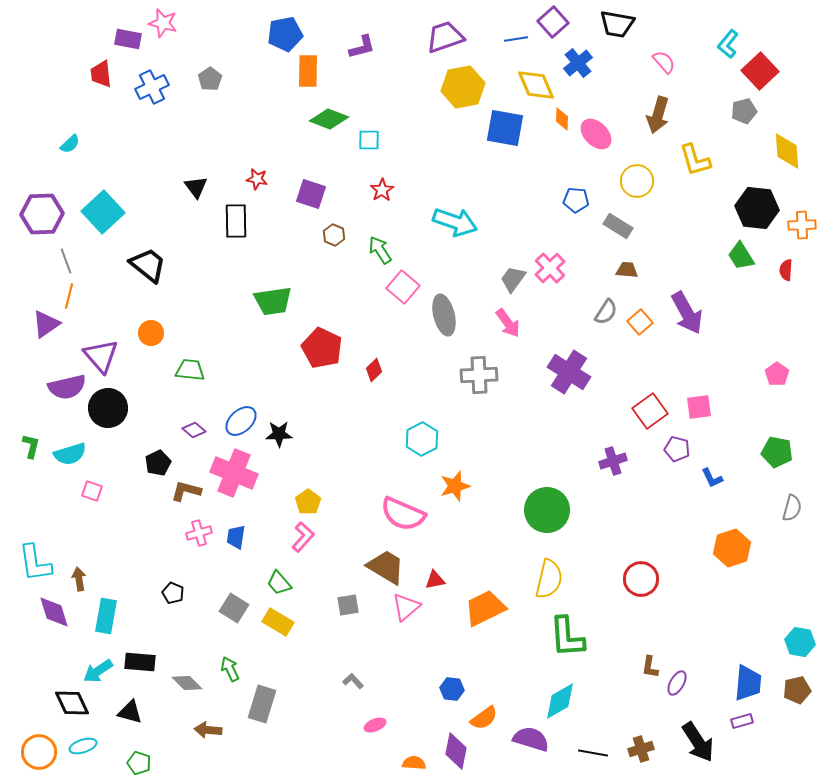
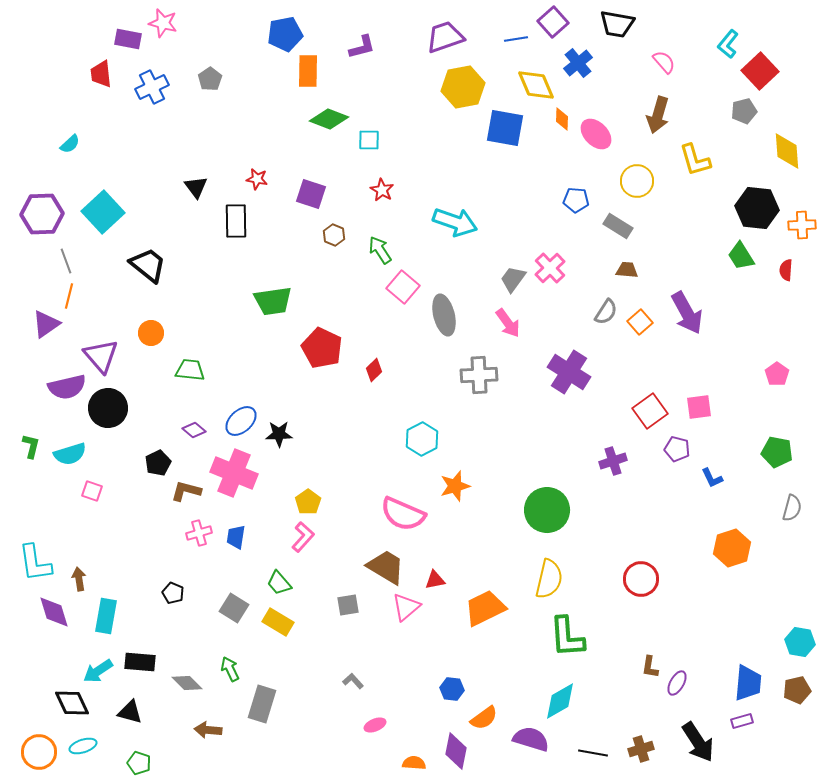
red star at (382, 190): rotated 10 degrees counterclockwise
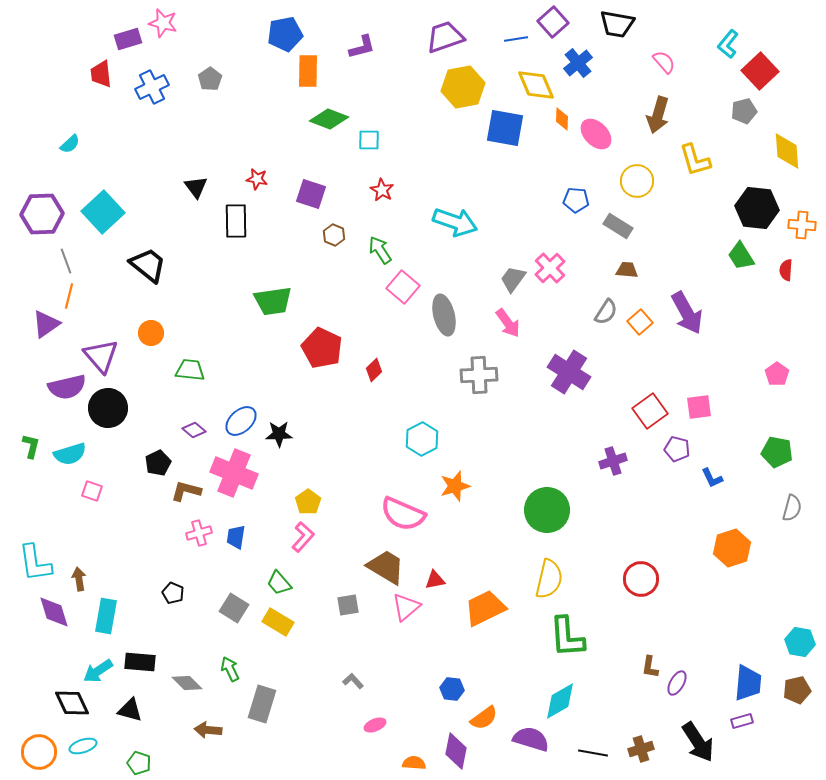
purple rectangle at (128, 39): rotated 28 degrees counterclockwise
orange cross at (802, 225): rotated 8 degrees clockwise
black triangle at (130, 712): moved 2 px up
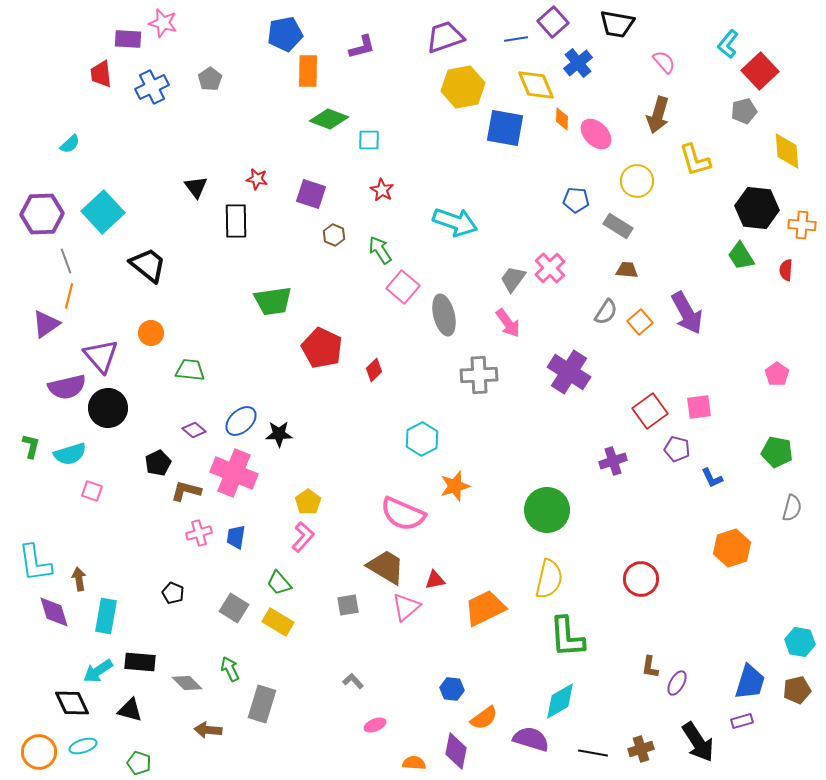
purple rectangle at (128, 39): rotated 20 degrees clockwise
blue trapezoid at (748, 683): moved 2 px right, 1 px up; rotated 12 degrees clockwise
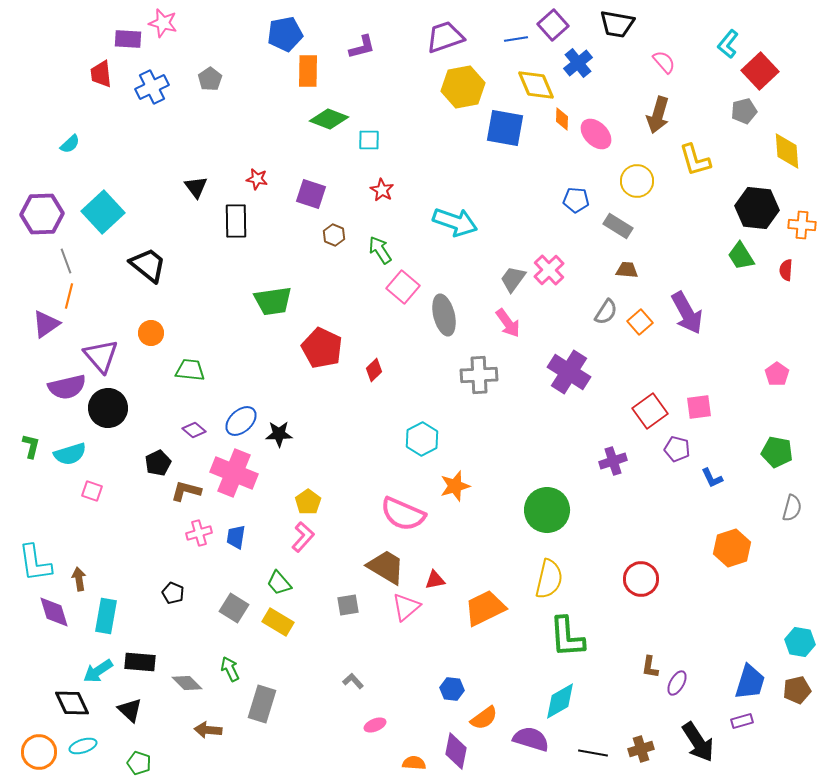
purple square at (553, 22): moved 3 px down
pink cross at (550, 268): moved 1 px left, 2 px down
black triangle at (130, 710): rotated 28 degrees clockwise
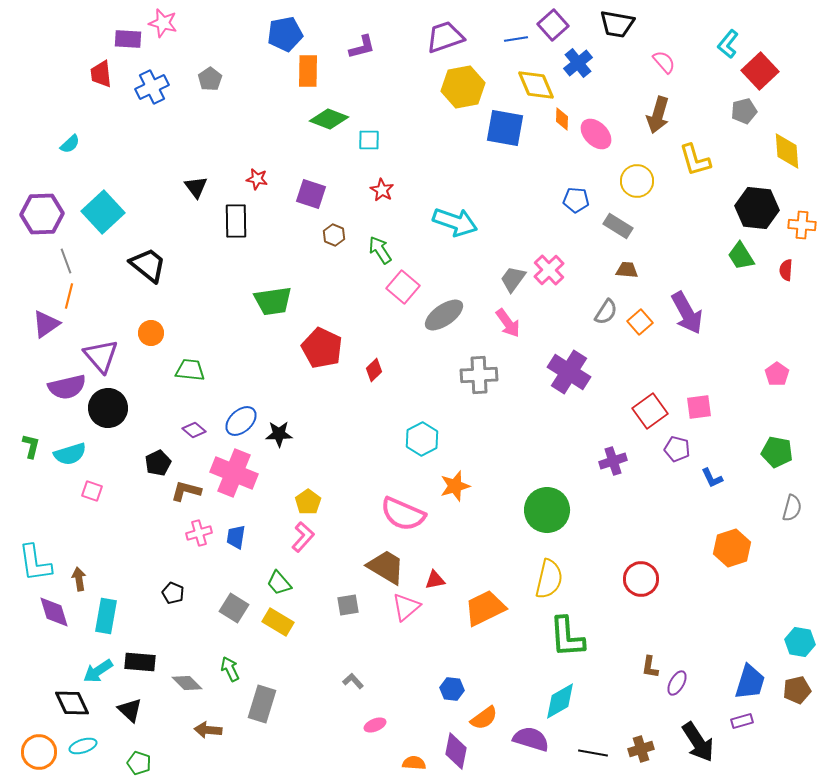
gray ellipse at (444, 315): rotated 69 degrees clockwise
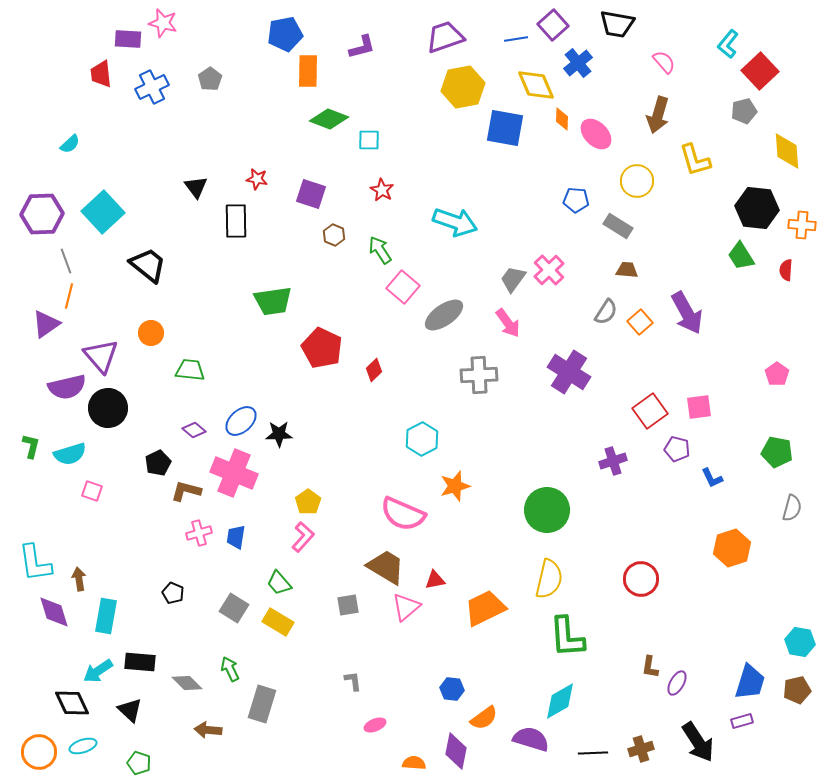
gray L-shape at (353, 681): rotated 35 degrees clockwise
black line at (593, 753): rotated 12 degrees counterclockwise
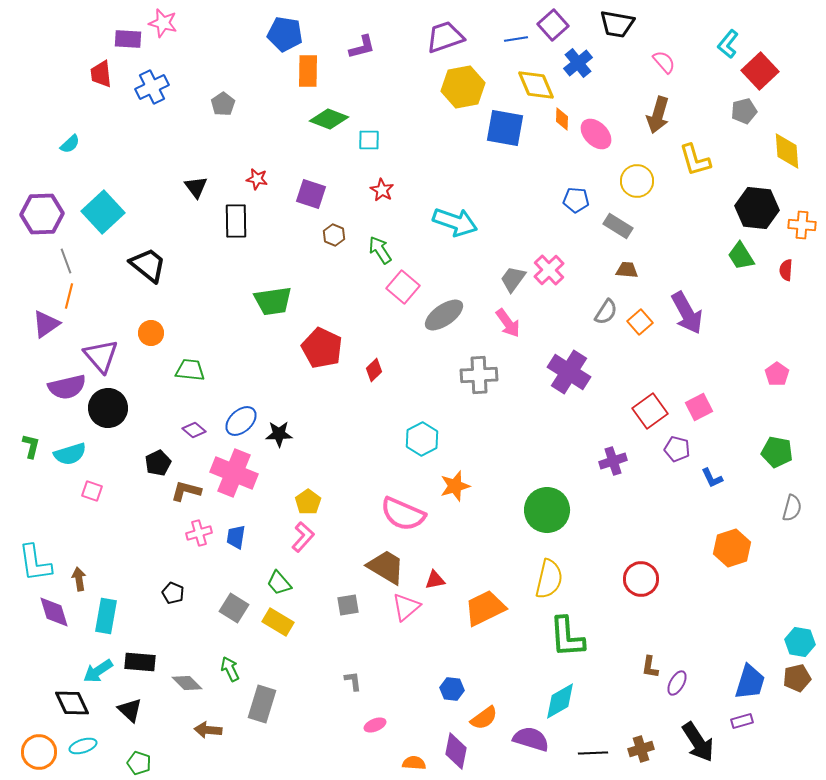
blue pentagon at (285, 34): rotated 20 degrees clockwise
gray pentagon at (210, 79): moved 13 px right, 25 px down
pink square at (699, 407): rotated 20 degrees counterclockwise
brown pentagon at (797, 690): moved 12 px up
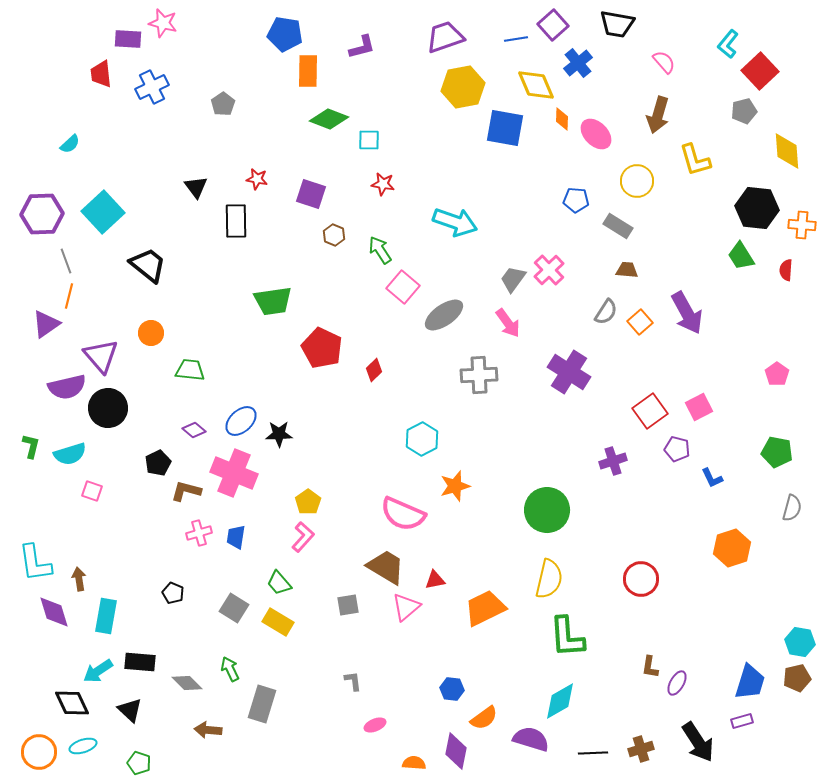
red star at (382, 190): moved 1 px right, 6 px up; rotated 20 degrees counterclockwise
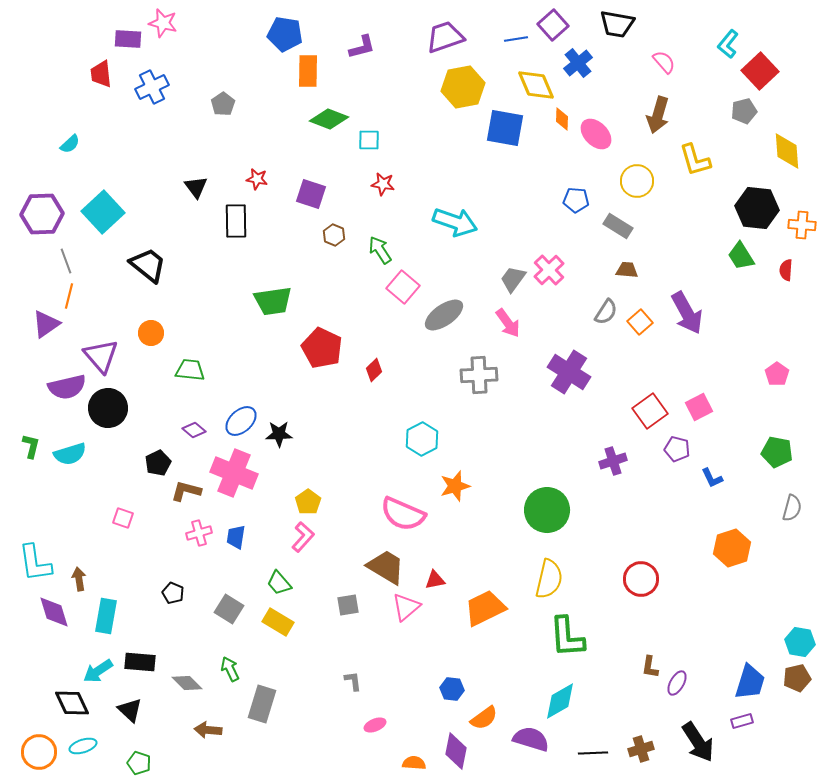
pink square at (92, 491): moved 31 px right, 27 px down
gray square at (234, 608): moved 5 px left, 1 px down
